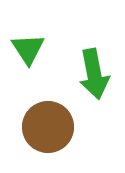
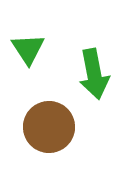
brown circle: moved 1 px right
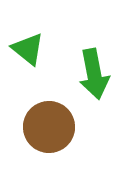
green triangle: rotated 18 degrees counterclockwise
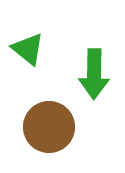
green arrow: rotated 12 degrees clockwise
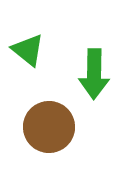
green triangle: moved 1 px down
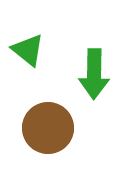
brown circle: moved 1 px left, 1 px down
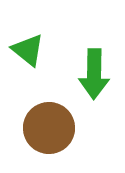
brown circle: moved 1 px right
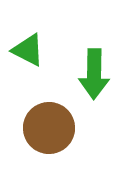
green triangle: rotated 12 degrees counterclockwise
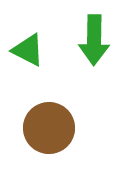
green arrow: moved 34 px up
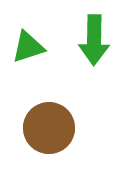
green triangle: moved 3 px up; rotated 45 degrees counterclockwise
